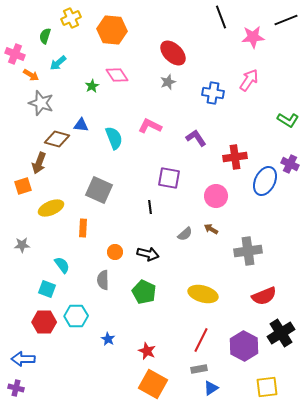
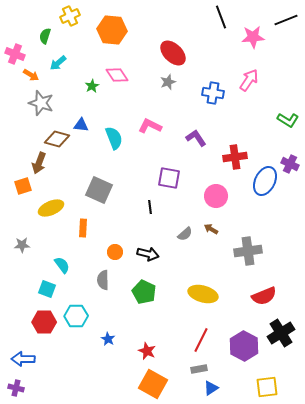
yellow cross at (71, 18): moved 1 px left, 2 px up
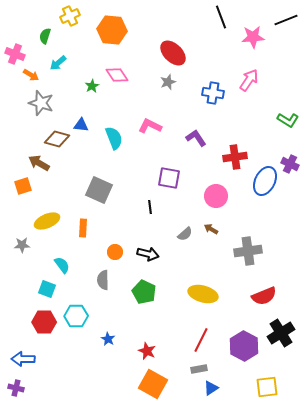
brown arrow at (39, 163): rotated 100 degrees clockwise
yellow ellipse at (51, 208): moved 4 px left, 13 px down
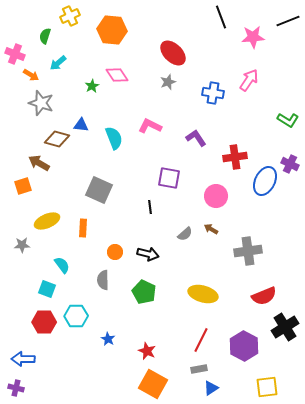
black line at (286, 20): moved 2 px right, 1 px down
black cross at (281, 333): moved 4 px right, 6 px up
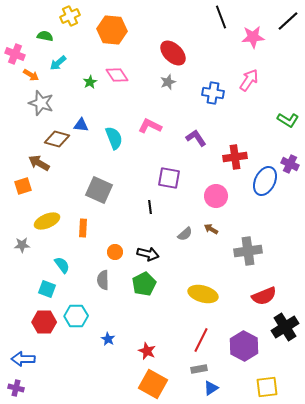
black line at (288, 21): rotated 20 degrees counterclockwise
green semicircle at (45, 36): rotated 84 degrees clockwise
green star at (92, 86): moved 2 px left, 4 px up
green pentagon at (144, 292): moved 8 px up; rotated 20 degrees clockwise
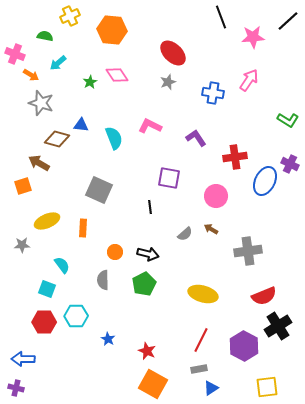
black cross at (285, 327): moved 7 px left, 1 px up
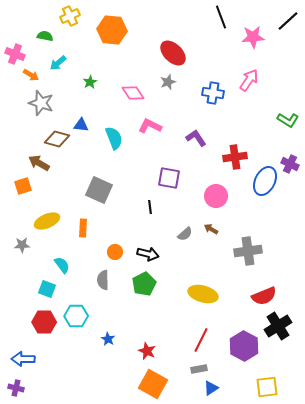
pink diamond at (117, 75): moved 16 px right, 18 px down
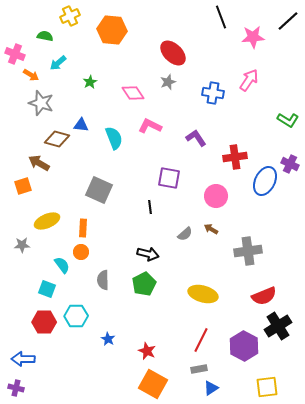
orange circle at (115, 252): moved 34 px left
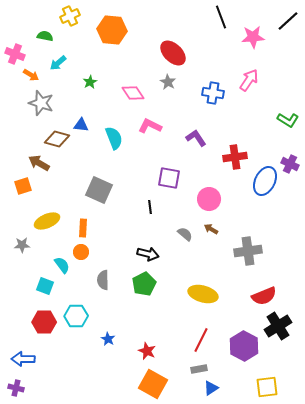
gray star at (168, 82): rotated 21 degrees counterclockwise
pink circle at (216, 196): moved 7 px left, 3 px down
gray semicircle at (185, 234): rotated 98 degrees counterclockwise
cyan square at (47, 289): moved 2 px left, 3 px up
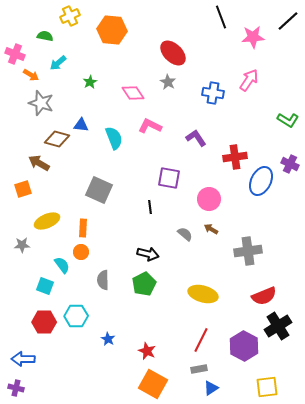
blue ellipse at (265, 181): moved 4 px left
orange square at (23, 186): moved 3 px down
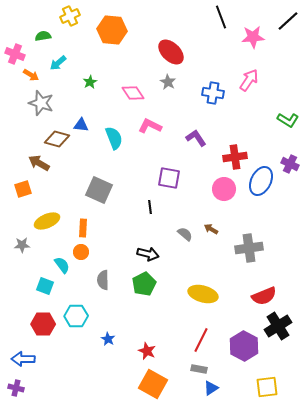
green semicircle at (45, 36): moved 2 px left; rotated 21 degrees counterclockwise
red ellipse at (173, 53): moved 2 px left, 1 px up
pink circle at (209, 199): moved 15 px right, 10 px up
gray cross at (248, 251): moved 1 px right, 3 px up
red hexagon at (44, 322): moved 1 px left, 2 px down
gray rectangle at (199, 369): rotated 21 degrees clockwise
